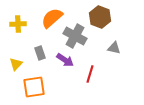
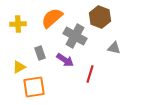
yellow triangle: moved 3 px right, 3 px down; rotated 16 degrees clockwise
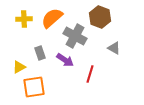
yellow cross: moved 6 px right, 5 px up
gray triangle: rotated 16 degrees clockwise
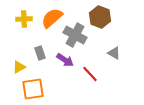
gray cross: moved 1 px up
gray triangle: moved 5 px down
red line: rotated 60 degrees counterclockwise
orange square: moved 1 px left, 2 px down
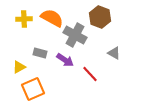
orange semicircle: rotated 70 degrees clockwise
gray rectangle: rotated 56 degrees counterclockwise
orange square: rotated 15 degrees counterclockwise
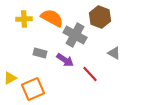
yellow triangle: moved 9 px left, 11 px down
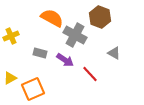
yellow cross: moved 13 px left, 17 px down; rotated 21 degrees counterclockwise
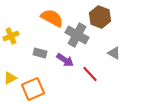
gray cross: moved 2 px right
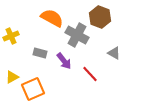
purple arrow: moved 1 px left, 1 px down; rotated 18 degrees clockwise
yellow triangle: moved 2 px right, 1 px up
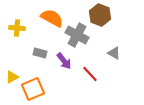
brown hexagon: moved 2 px up
yellow cross: moved 6 px right, 8 px up; rotated 28 degrees clockwise
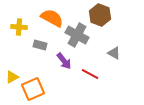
yellow cross: moved 2 px right, 1 px up
gray rectangle: moved 8 px up
red line: rotated 18 degrees counterclockwise
